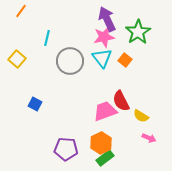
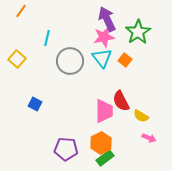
pink trapezoid: moved 1 px left; rotated 110 degrees clockwise
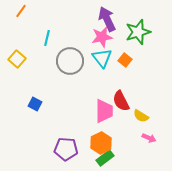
green star: rotated 15 degrees clockwise
pink star: moved 2 px left
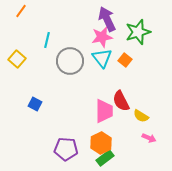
cyan line: moved 2 px down
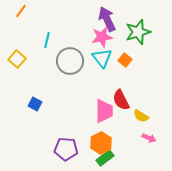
red semicircle: moved 1 px up
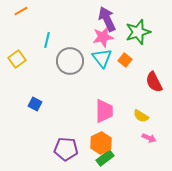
orange line: rotated 24 degrees clockwise
pink star: moved 1 px right
yellow square: rotated 12 degrees clockwise
red semicircle: moved 33 px right, 18 px up
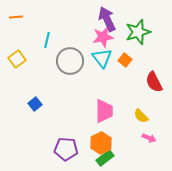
orange line: moved 5 px left, 6 px down; rotated 24 degrees clockwise
blue square: rotated 24 degrees clockwise
yellow semicircle: rotated 14 degrees clockwise
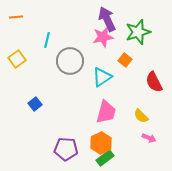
cyan triangle: moved 19 px down; rotated 35 degrees clockwise
pink trapezoid: moved 2 px right, 1 px down; rotated 15 degrees clockwise
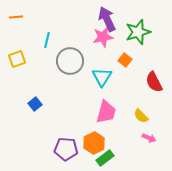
yellow square: rotated 18 degrees clockwise
cyan triangle: rotated 25 degrees counterclockwise
orange hexagon: moved 7 px left
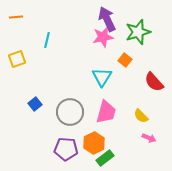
gray circle: moved 51 px down
red semicircle: rotated 15 degrees counterclockwise
